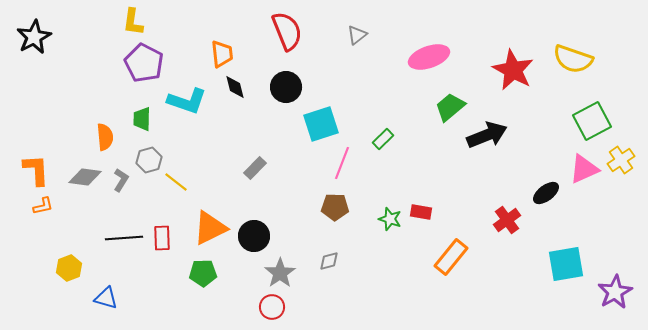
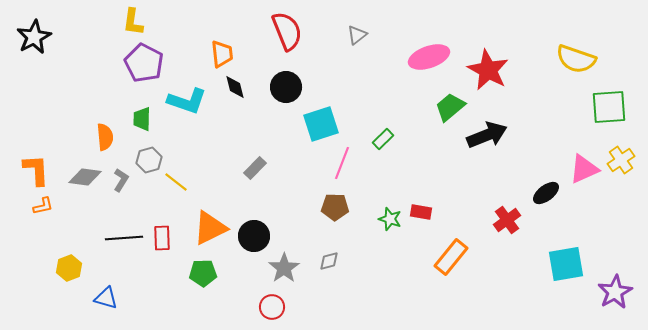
yellow semicircle at (573, 59): moved 3 px right
red star at (513, 70): moved 25 px left
green square at (592, 121): moved 17 px right, 14 px up; rotated 24 degrees clockwise
gray star at (280, 273): moved 4 px right, 5 px up
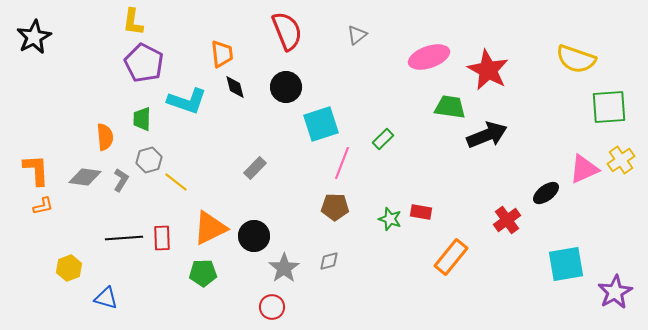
green trapezoid at (450, 107): rotated 48 degrees clockwise
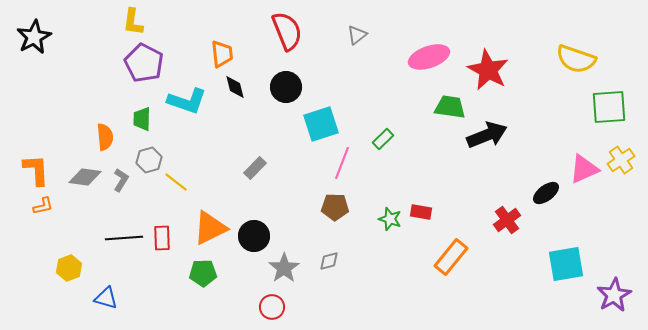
purple star at (615, 292): moved 1 px left, 3 px down
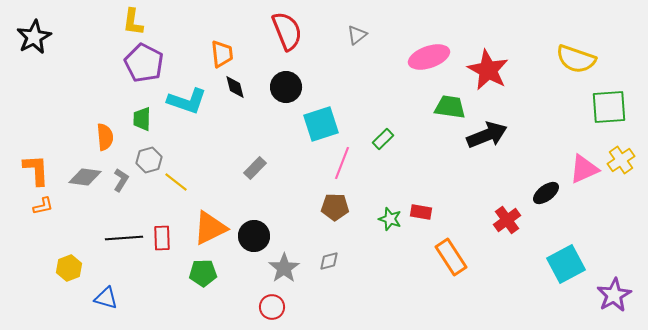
orange rectangle at (451, 257): rotated 72 degrees counterclockwise
cyan square at (566, 264): rotated 18 degrees counterclockwise
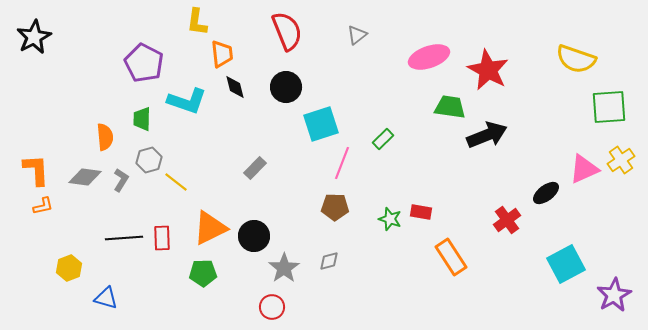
yellow L-shape at (133, 22): moved 64 px right
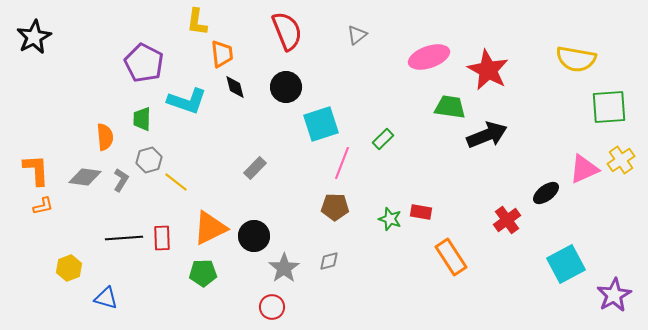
yellow semicircle at (576, 59): rotated 9 degrees counterclockwise
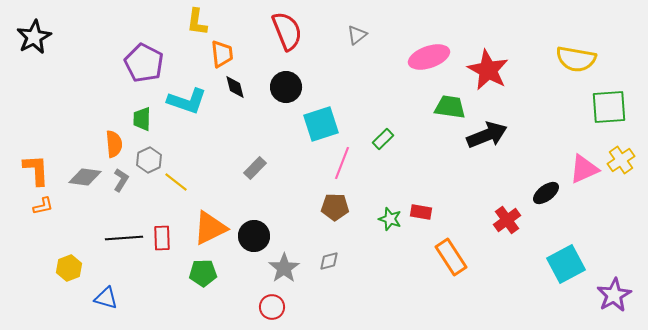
orange semicircle at (105, 137): moved 9 px right, 7 px down
gray hexagon at (149, 160): rotated 10 degrees counterclockwise
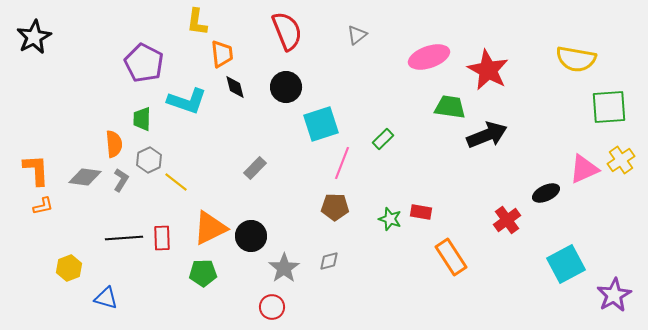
black ellipse at (546, 193): rotated 12 degrees clockwise
black circle at (254, 236): moved 3 px left
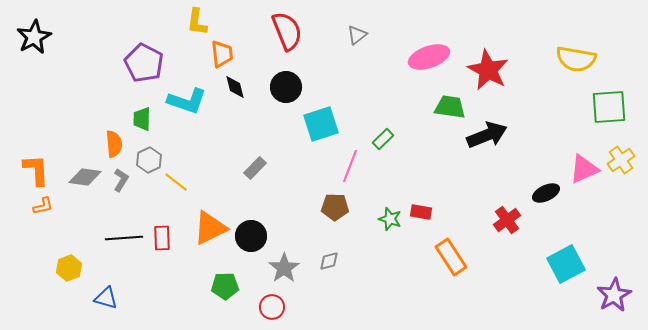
pink line at (342, 163): moved 8 px right, 3 px down
green pentagon at (203, 273): moved 22 px right, 13 px down
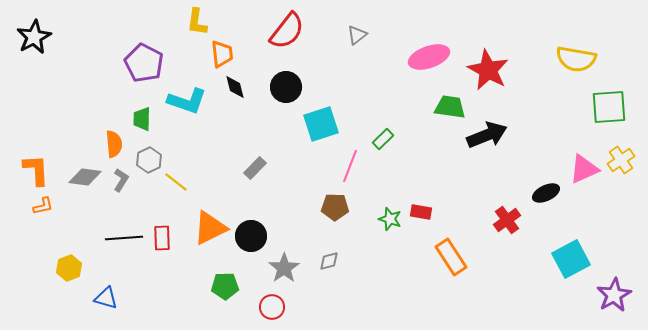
red semicircle at (287, 31): rotated 60 degrees clockwise
cyan square at (566, 264): moved 5 px right, 5 px up
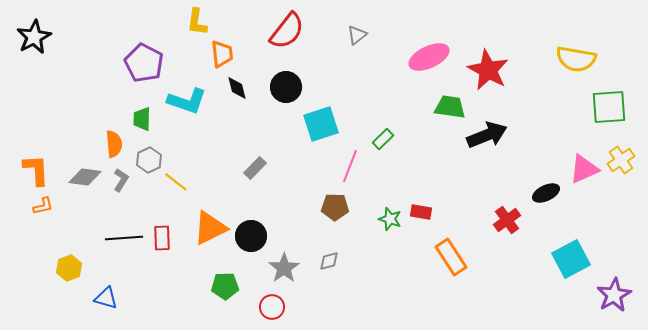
pink ellipse at (429, 57): rotated 6 degrees counterclockwise
black diamond at (235, 87): moved 2 px right, 1 px down
